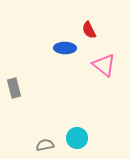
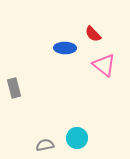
red semicircle: moved 4 px right, 4 px down; rotated 18 degrees counterclockwise
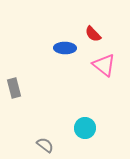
cyan circle: moved 8 px right, 10 px up
gray semicircle: rotated 48 degrees clockwise
